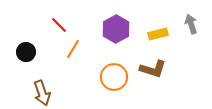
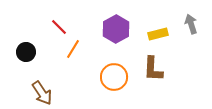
red line: moved 2 px down
brown L-shape: rotated 76 degrees clockwise
brown arrow: rotated 15 degrees counterclockwise
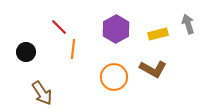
gray arrow: moved 3 px left
orange line: rotated 24 degrees counterclockwise
brown L-shape: rotated 64 degrees counterclockwise
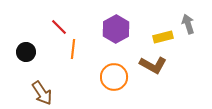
yellow rectangle: moved 5 px right, 3 px down
brown L-shape: moved 4 px up
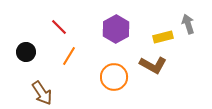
orange line: moved 4 px left, 7 px down; rotated 24 degrees clockwise
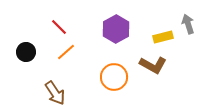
orange line: moved 3 px left, 4 px up; rotated 18 degrees clockwise
brown arrow: moved 13 px right
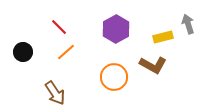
black circle: moved 3 px left
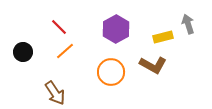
orange line: moved 1 px left, 1 px up
orange circle: moved 3 px left, 5 px up
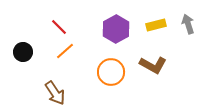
yellow rectangle: moved 7 px left, 12 px up
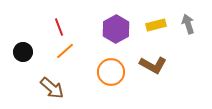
red line: rotated 24 degrees clockwise
brown arrow: moved 3 px left, 5 px up; rotated 15 degrees counterclockwise
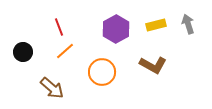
orange circle: moved 9 px left
